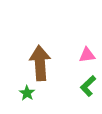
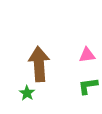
brown arrow: moved 1 px left, 1 px down
green L-shape: rotated 35 degrees clockwise
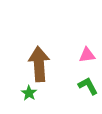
green L-shape: rotated 70 degrees clockwise
green star: moved 2 px right
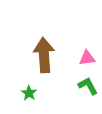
pink triangle: moved 3 px down
brown arrow: moved 5 px right, 9 px up
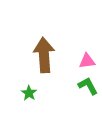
pink triangle: moved 3 px down
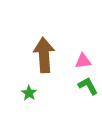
pink triangle: moved 4 px left
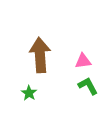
brown arrow: moved 4 px left
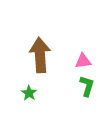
green L-shape: moved 1 px left; rotated 45 degrees clockwise
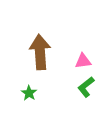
brown arrow: moved 3 px up
green L-shape: moved 1 px left, 1 px down; rotated 145 degrees counterclockwise
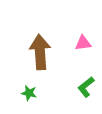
pink triangle: moved 18 px up
green star: rotated 21 degrees counterclockwise
